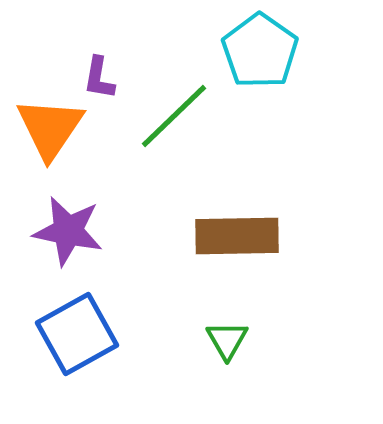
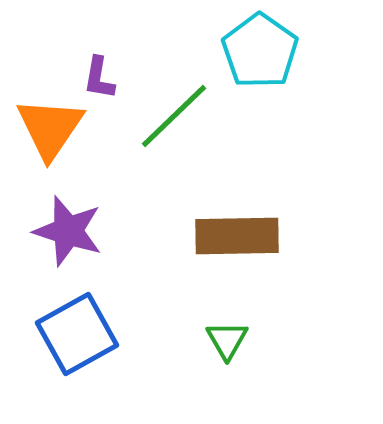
purple star: rotated 6 degrees clockwise
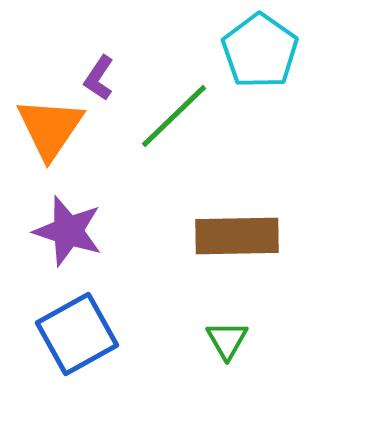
purple L-shape: rotated 24 degrees clockwise
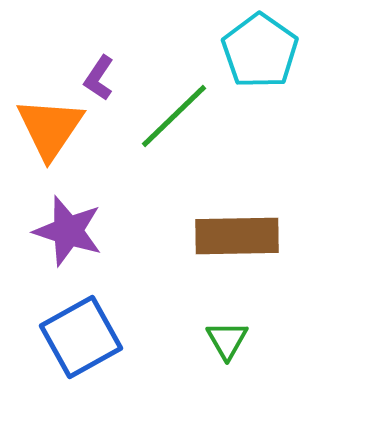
blue square: moved 4 px right, 3 px down
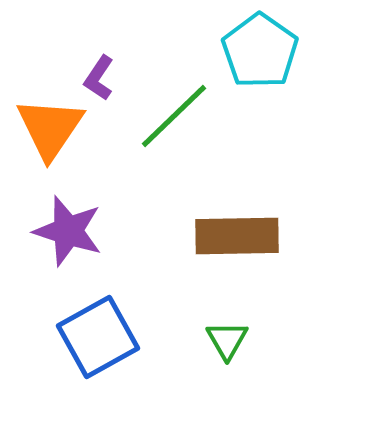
blue square: moved 17 px right
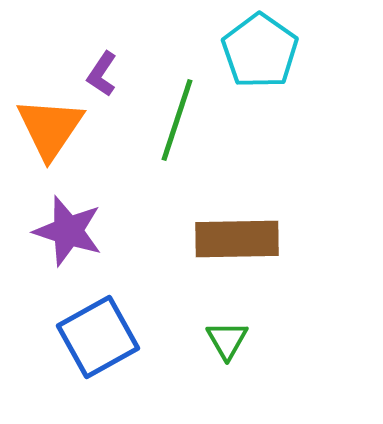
purple L-shape: moved 3 px right, 4 px up
green line: moved 3 px right, 4 px down; rotated 28 degrees counterclockwise
brown rectangle: moved 3 px down
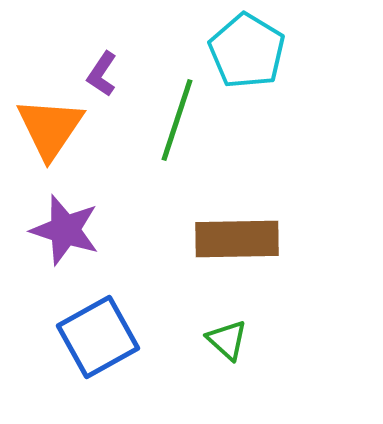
cyan pentagon: moved 13 px left; rotated 4 degrees counterclockwise
purple star: moved 3 px left, 1 px up
green triangle: rotated 18 degrees counterclockwise
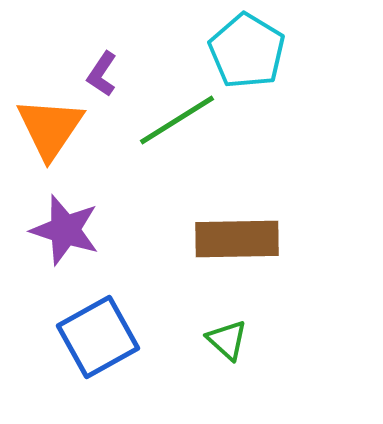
green line: rotated 40 degrees clockwise
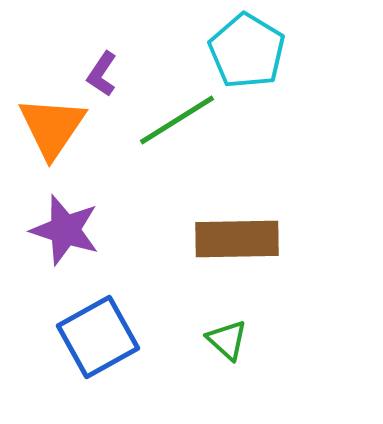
orange triangle: moved 2 px right, 1 px up
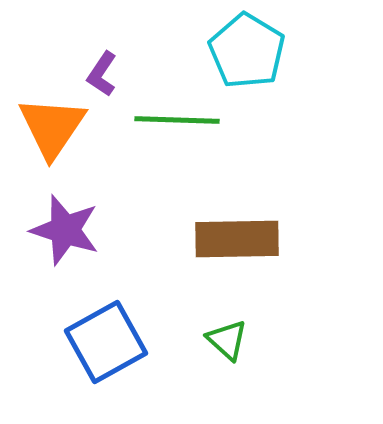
green line: rotated 34 degrees clockwise
blue square: moved 8 px right, 5 px down
